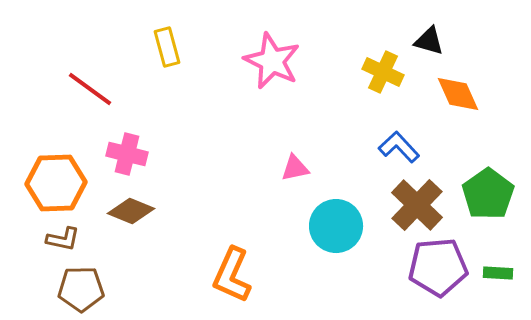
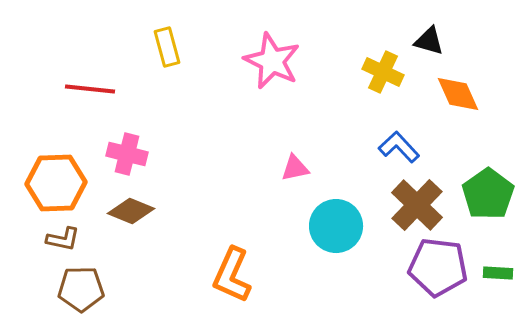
red line: rotated 30 degrees counterclockwise
purple pentagon: rotated 12 degrees clockwise
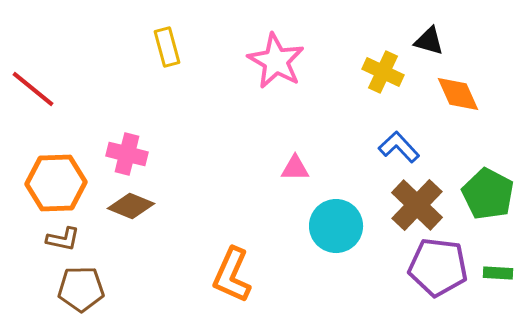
pink star: moved 4 px right; rotated 4 degrees clockwise
red line: moved 57 px left; rotated 33 degrees clockwise
pink triangle: rotated 12 degrees clockwise
green pentagon: rotated 9 degrees counterclockwise
brown diamond: moved 5 px up
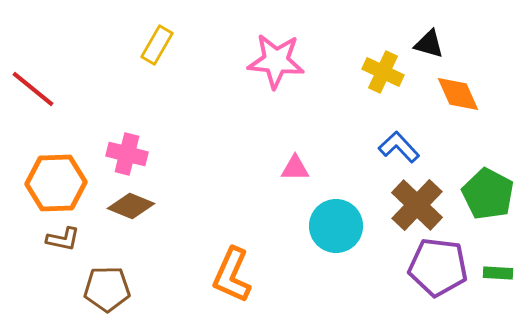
black triangle: moved 3 px down
yellow rectangle: moved 10 px left, 2 px up; rotated 45 degrees clockwise
pink star: rotated 24 degrees counterclockwise
brown pentagon: moved 26 px right
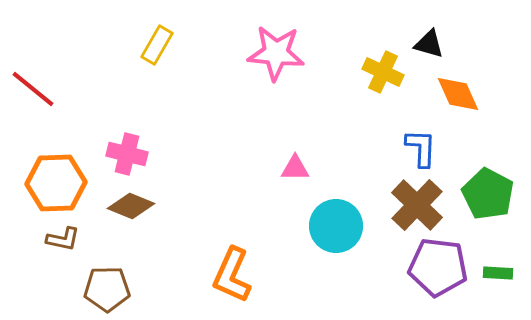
pink star: moved 8 px up
blue L-shape: moved 22 px right, 1 px down; rotated 45 degrees clockwise
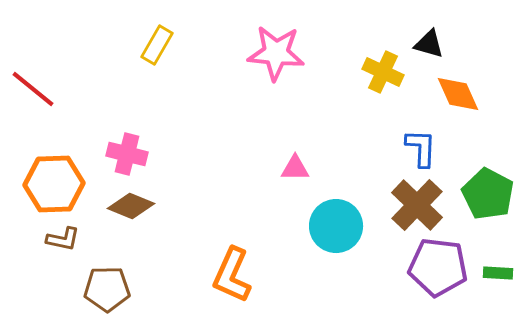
orange hexagon: moved 2 px left, 1 px down
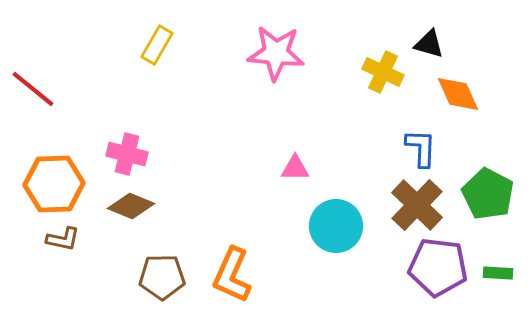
brown pentagon: moved 55 px right, 12 px up
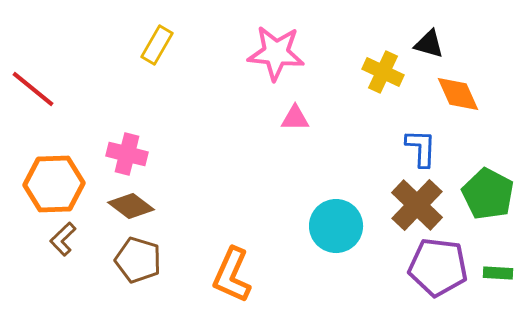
pink triangle: moved 50 px up
brown diamond: rotated 15 degrees clockwise
brown L-shape: rotated 124 degrees clockwise
brown pentagon: moved 24 px left, 17 px up; rotated 18 degrees clockwise
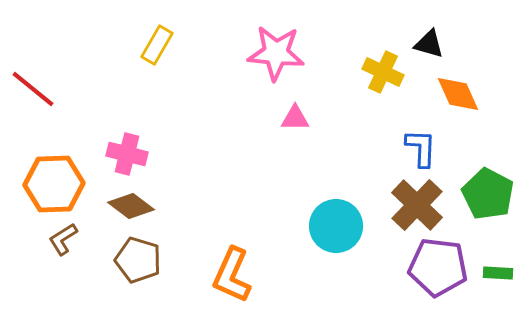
brown L-shape: rotated 12 degrees clockwise
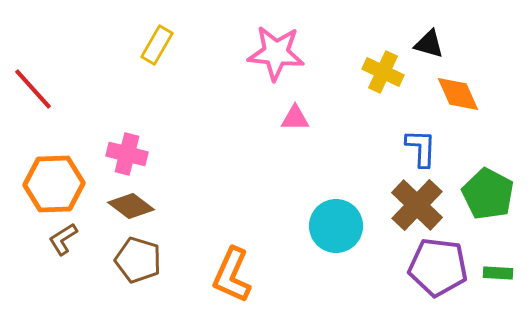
red line: rotated 9 degrees clockwise
